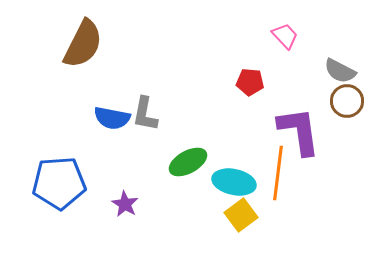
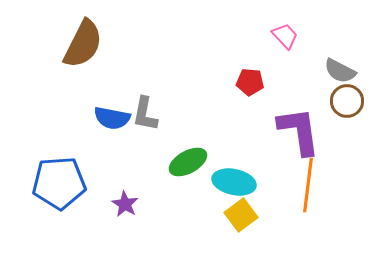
orange line: moved 30 px right, 12 px down
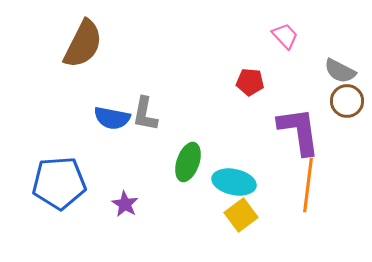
green ellipse: rotated 42 degrees counterclockwise
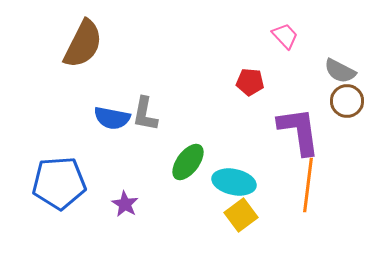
green ellipse: rotated 18 degrees clockwise
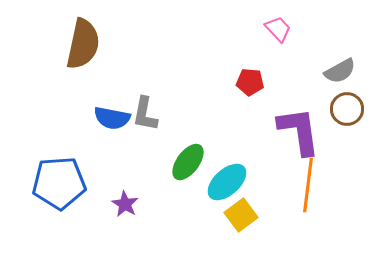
pink trapezoid: moved 7 px left, 7 px up
brown semicircle: rotated 15 degrees counterclockwise
gray semicircle: rotated 56 degrees counterclockwise
brown circle: moved 8 px down
cyan ellipse: moved 7 px left; rotated 54 degrees counterclockwise
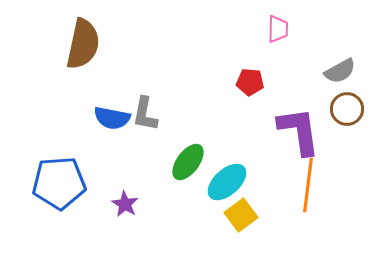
pink trapezoid: rotated 44 degrees clockwise
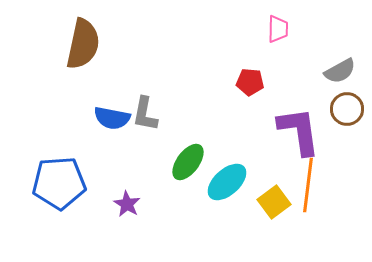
purple star: moved 2 px right
yellow square: moved 33 px right, 13 px up
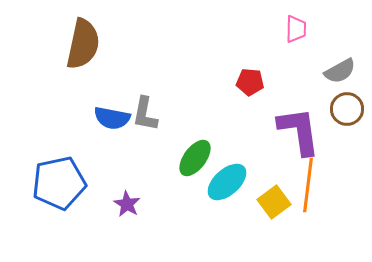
pink trapezoid: moved 18 px right
green ellipse: moved 7 px right, 4 px up
blue pentagon: rotated 8 degrees counterclockwise
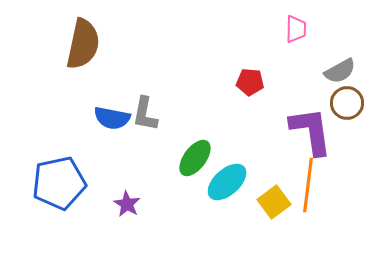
brown circle: moved 6 px up
purple L-shape: moved 12 px right
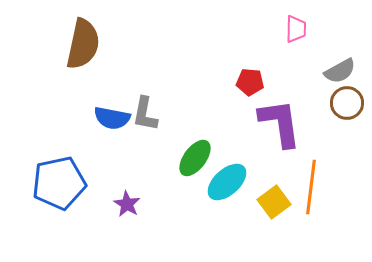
purple L-shape: moved 31 px left, 8 px up
orange line: moved 3 px right, 2 px down
